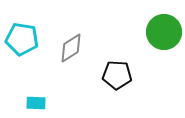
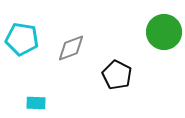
gray diamond: rotated 12 degrees clockwise
black pentagon: rotated 24 degrees clockwise
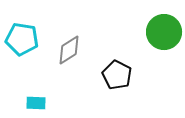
gray diamond: moved 2 px left, 2 px down; rotated 12 degrees counterclockwise
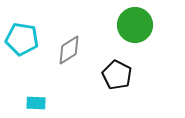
green circle: moved 29 px left, 7 px up
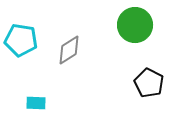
cyan pentagon: moved 1 px left, 1 px down
black pentagon: moved 32 px right, 8 px down
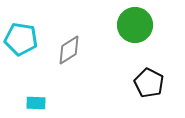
cyan pentagon: moved 1 px up
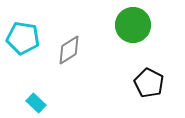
green circle: moved 2 px left
cyan pentagon: moved 2 px right, 1 px up
cyan rectangle: rotated 42 degrees clockwise
